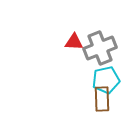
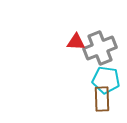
red triangle: moved 2 px right
cyan pentagon: rotated 20 degrees clockwise
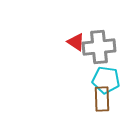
red triangle: rotated 30 degrees clockwise
gray cross: moved 1 px left, 1 px up; rotated 16 degrees clockwise
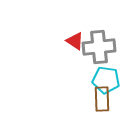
red triangle: moved 1 px left, 1 px up
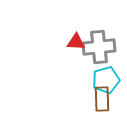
red triangle: moved 1 px right, 1 px down; rotated 30 degrees counterclockwise
cyan pentagon: rotated 24 degrees counterclockwise
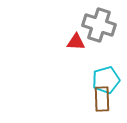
gray cross: moved 22 px up; rotated 24 degrees clockwise
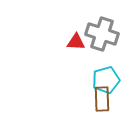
gray cross: moved 3 px right, 9 px down
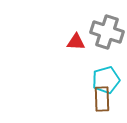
gray cross: moved 5 px right, 2 px up
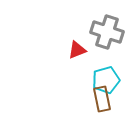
red triangle: moved 1 px right, 8 px down; rotated 24 degrees counterclockwise
brown rectangle: rotated 10 degrees counterclockwise
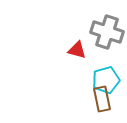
red triangle: rotated 36 degrees clockwise
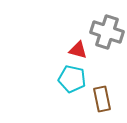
red triangle: moved 1 px right
cyan pentagon: moved 34 px left, 1 px up; rotated 28 degrees clockwise
